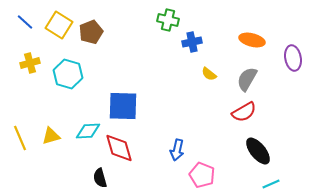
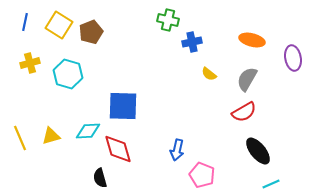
blue line: rotated 60 degrees clockwise
red diamond: moved 1 px left, 1 px down
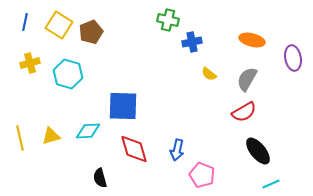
yellow line: rotated 10 degrees clockwise
red diamond: moved 16 px right
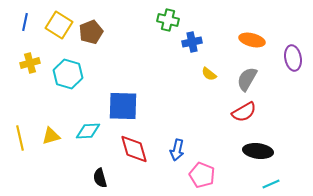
black ellipse: rotated 44 degrees counterclockwise
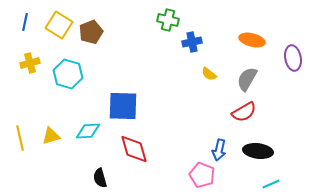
blue arrow: moved 42 px right
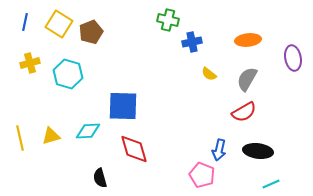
yellow square: moved 1 px up
orange ellipse: moved 4 px left; rotated 20 degrees counterclockwise
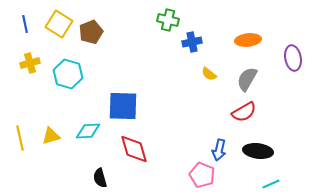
blue line: moved 2 px down; rotated 24 degrees counterclockwise
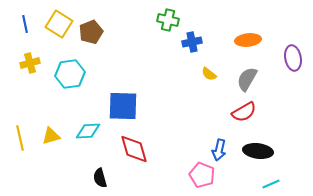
cyan hexagon: moved 2 px right; rotated 24 degrees counterclockwise
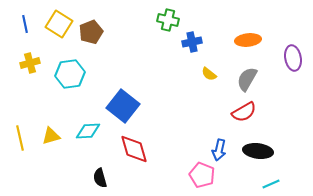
blue square: rotated 36 degrees clockwise
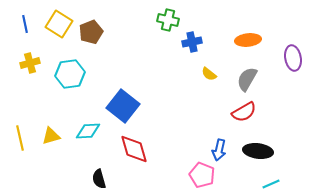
black semicircle: moved 1 px left, 1 px down
